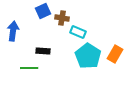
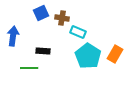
blue square: moved 2 px left, 2 px down
blue arrow: moved 5 px down
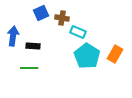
black rectangle: moved 10 px left, 5 px up
cyan pentagon: moved 1 px left
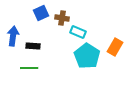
orange rectangle: moved 7 px up
